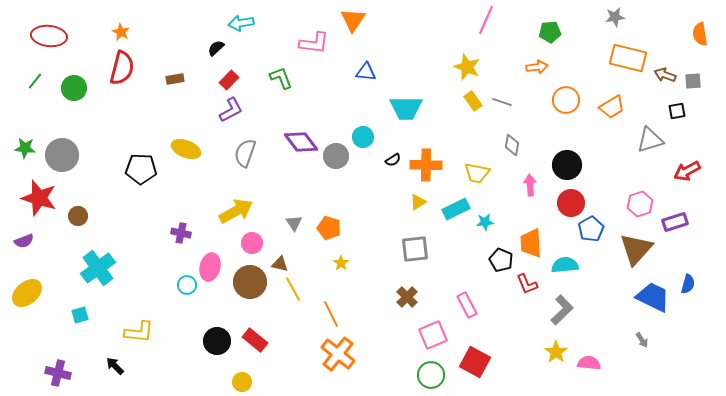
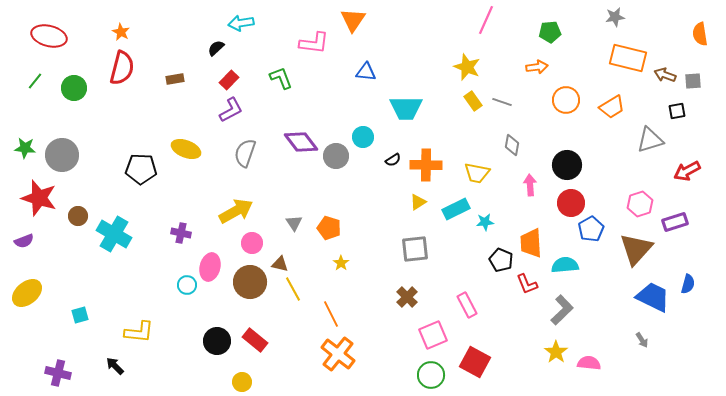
red ellipse at (49, 36): rotated 8 degrees clockwise
cyan cross at (98, 268): moved 16 px right, 34 px up; rotated 24 degrees counterclockwise
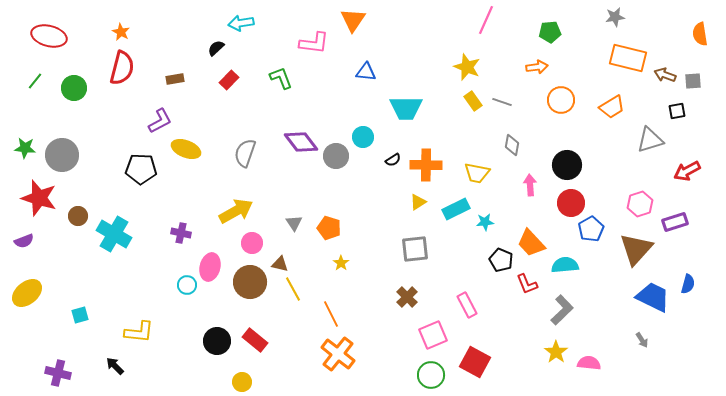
orange circle at (566, 100): moved 5 px left
purple L-shape at (231, 110): moved 71 px left, 11 px down
orange trapezoid at (531, 243): rotated 40 degrees counterclockwise
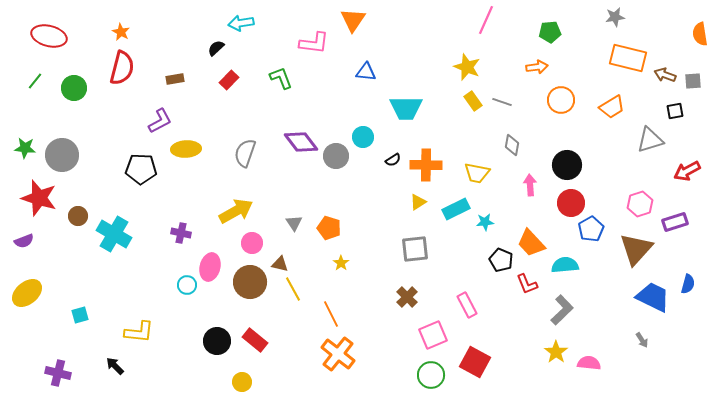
black square at (677, 111): moved 2 px left
yellow ellipse at (186, 149): rotated 24 degrees counterclockwise
